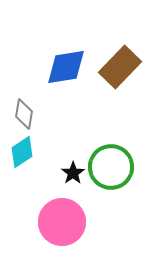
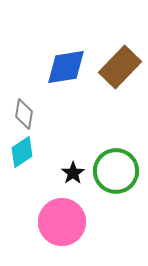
green circle: moved 5 px right, 4 px down
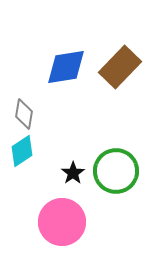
cyan diamond: moved 1 px up
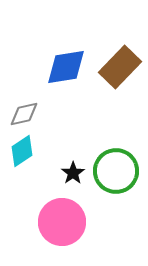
gray diamond: rotated 68 degrees clockwise
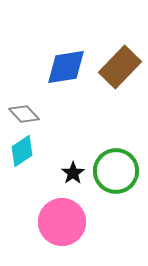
gray diamond: rotated 60 degrees clockwise
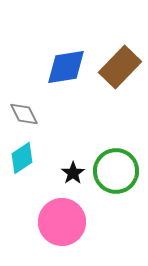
gray diamond: rotated 16 degrees clockwise
cyan diamond: moved 7 px down
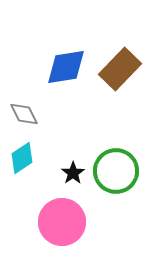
brown rectangle: moved 2 px down
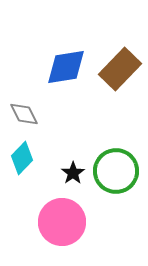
cyan diamond: rotated 12 degrees counterclockwise
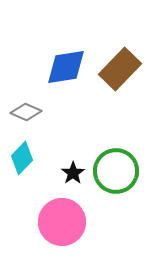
gray diamond: moved 2 px right, 2 px up; rotated 40 degrees counterclockwise
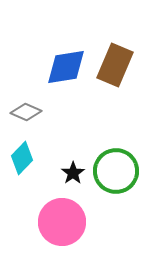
brown rectangle: moved 5 px left, 4 px up; rotated 21 degrees counterclockwise
